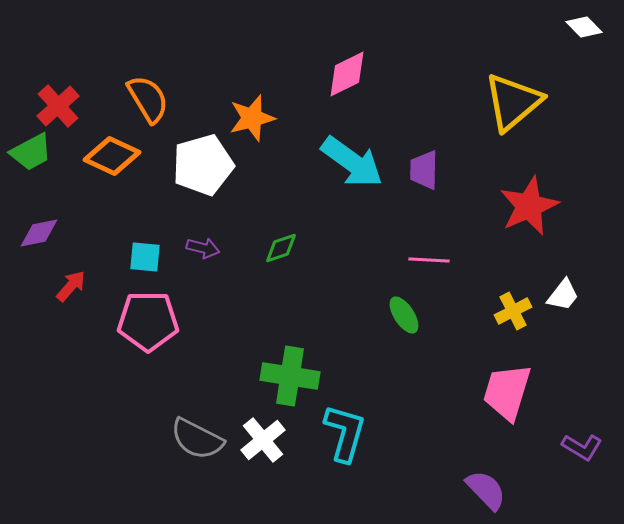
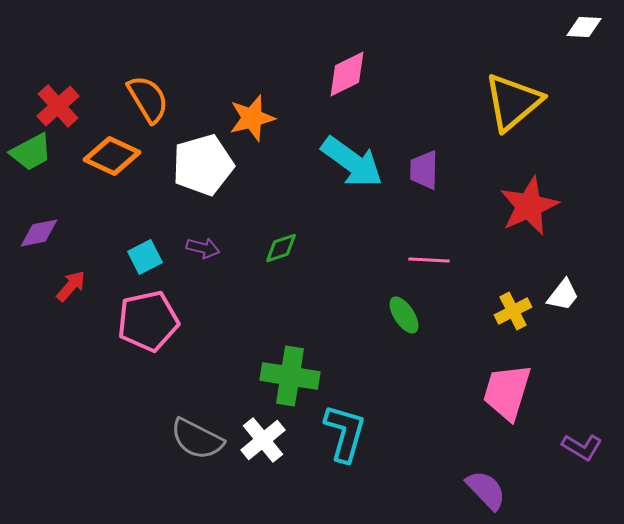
white diamond: rotated 42 degrees counterclockwise
cyan square: rotated 32 degrees counterclockwise
pink pentagon: rotated 12 degrees counterclockwise
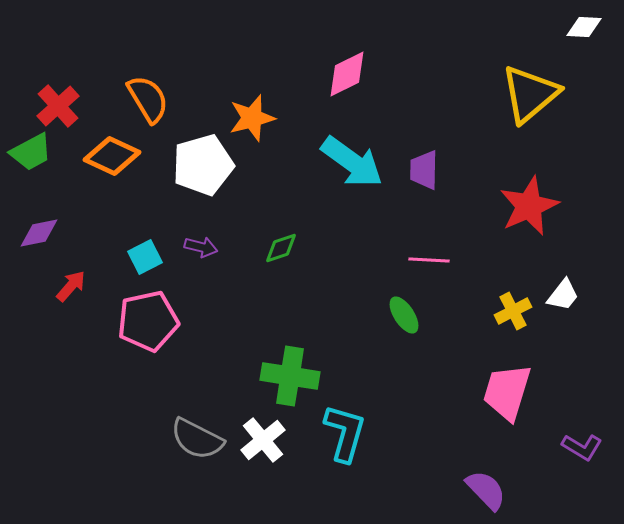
yellow triangle: moved 17 px right, 8 px up
purple arrow: moved 2 px left, 1 px up
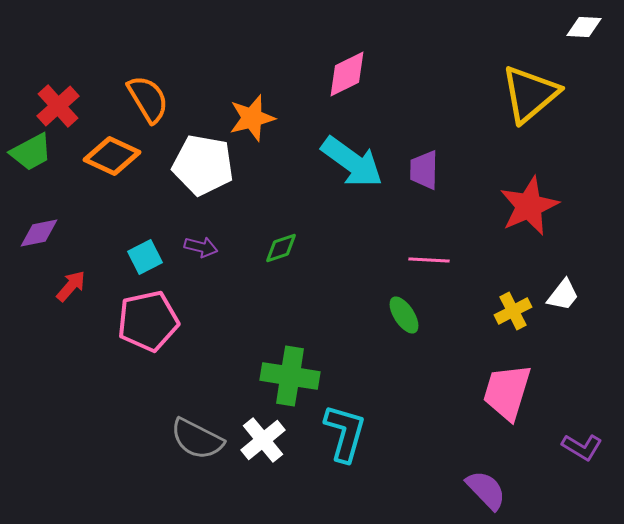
white pentagon: rotated 26 degrees clockwise
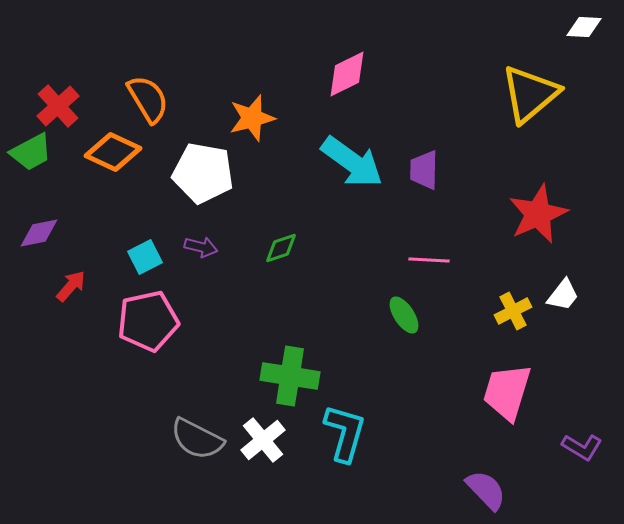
orange diamond: moved 1 px right, 4 px up
white pentagon: moved 8 px down
red star: moved 9 px right, 8 px down
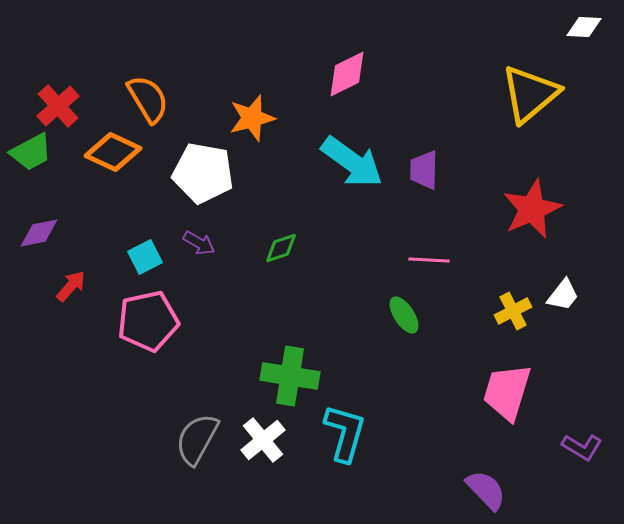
red star: moved 6 px left, 5 px up
purple arrow: moved 2 px left, 4 px up; rotated 16 degrees clockwise
gray semicircle: rotated 92 degrees clockwise
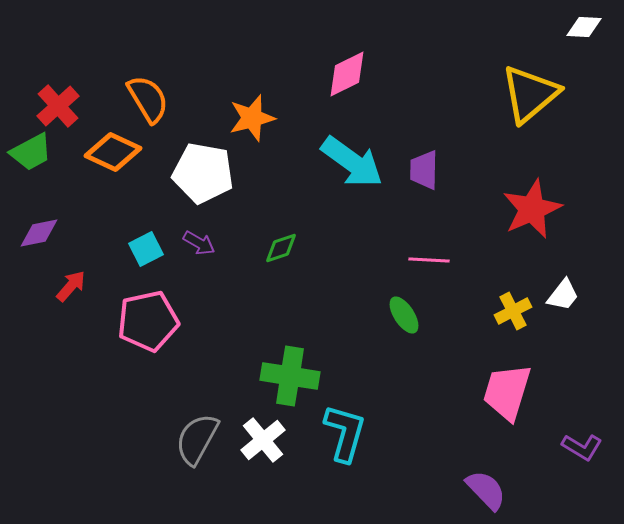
cyan square: moved 1 px right, 8 px up
